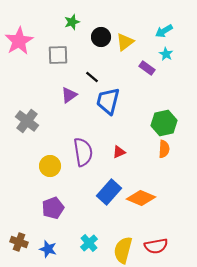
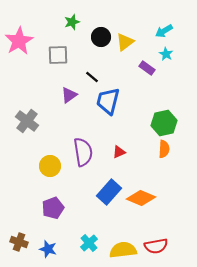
yellow semicircle: rotated 68 degrees clockwise
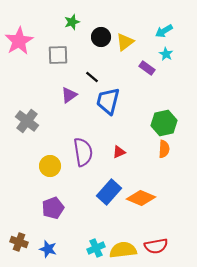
cyan cross: moved 7 px right, 5 px down; rotated 18 degrees clockwise
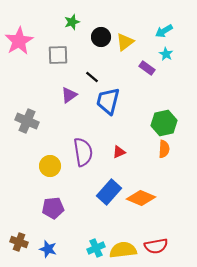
gray cross: rotated 15 degrees counterclockwise
purple pentagon: rotated 15 degrees clockwise
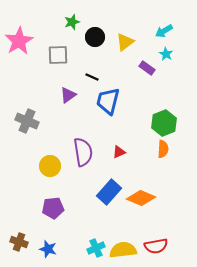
black circle: moved 6 px left
black line: rotated 16 degrees counterclockwise
purple triangle: moved 1 px left
green hexagon: rotated 10 degrees counterclockwise
orange semicircle: moved 1 px left
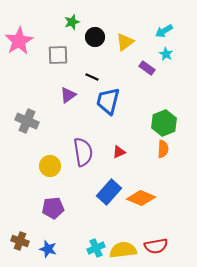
brown cross: moved 1 px right, 1 px up
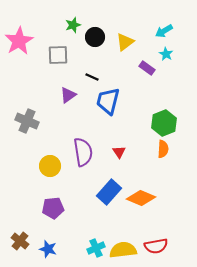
green star: moved 1 px right, 3 px down
red triangle: rotated 40 degrees counterclockwise
brown cross: rotated 18 degrees clockwise
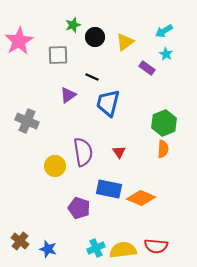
blue trapezoid: moved 2 px down
yellow circle: moved 5 px right
blue rectangle: moved 3 px up; rotated 60 degrees clockwise
purple pentagon: moved 26 px right; rotated 25 degrees clockwise
red semicircle: rotated 15 degrees clockwise
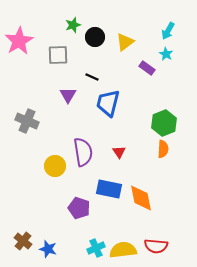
cyan arrow: moved 4 px right; rotated 30 degrees counterclockwise
purple triangle: rotated 24 degrees counterclockwise
orange diamond: rotated 56 degrees clockwise
brown cross: moved 3 px right
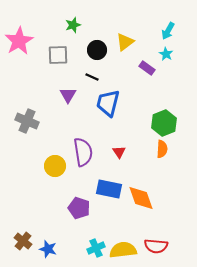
black circle: moved 2 px right, 13 px down
orange semicircle: moved 1 px left
orange diamond: rotated 8 degrees counterclockwise
